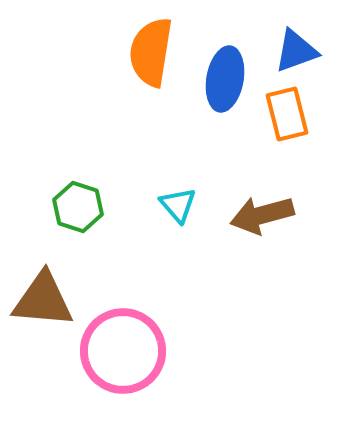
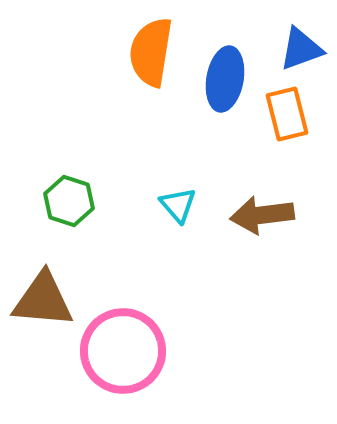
blue triangle: moved 5 px right, 2 px up
green hexagon: moved 9 px left, 6 px up
brown arrow: rotated 8 degrees clockwise
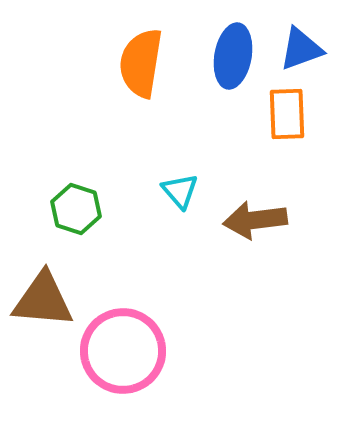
orange semicircle: moved 10 px left, 11 px down
blue ellipse: moved 8 px right, 23 px up
orange rectangle: rotated 12 degrees clockwise
green hexagon: moved 7 px right, 8 px down
cyan triangle: moved 2 px right, 14 px up
brown arrow: moved 7 px left, 5 px down
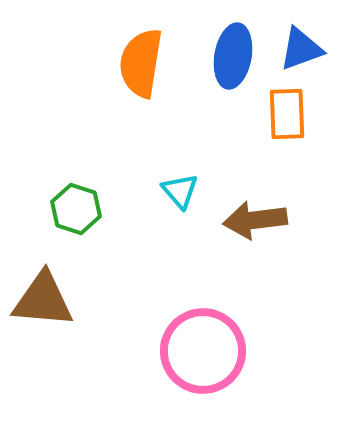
pink circle: moved 80 px right
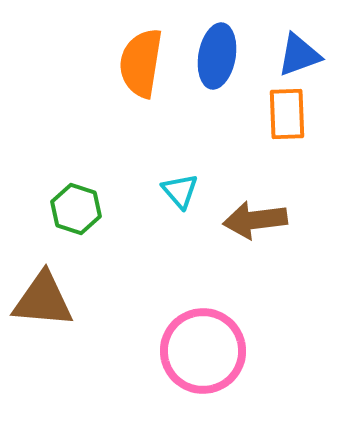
blue triangle: moved 2 px left, 6 px down
blue ellipse: moved 16 px left
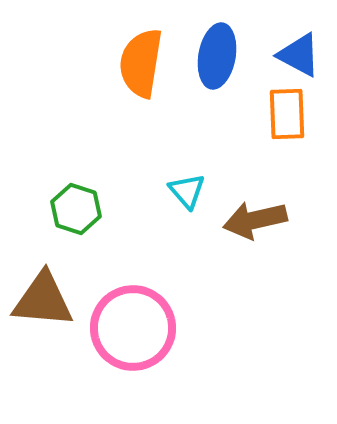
blue triangle: rotated 48 degrees clockwise
cyan triangle: moved 7 px right
brown arrow: rotated 6 degrees counterclockwise
pink circle: moved 70 px left, 23 px up
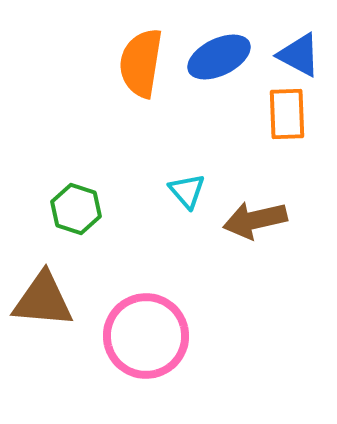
blue ellipse: moved 2 px right, 1 px down; rotated 54 degrees clockwise
pink circle: moved 13 px right, 8 px down
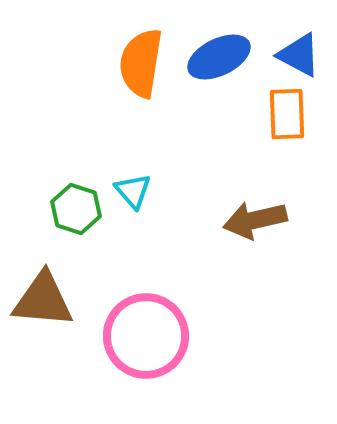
cyan triangle: moved 54 px left
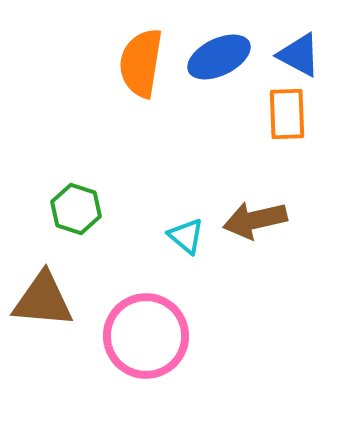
cyan triangle: moved 53 px right, 45 px down; rotated 9 degrees counterclockwise
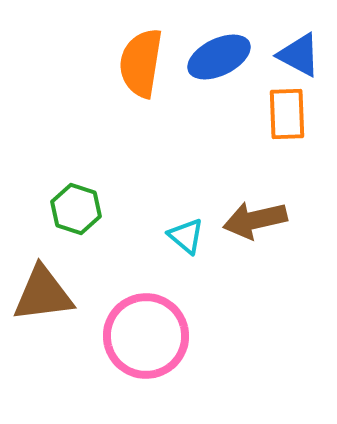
brown triangle: moved 6 px up; rotated 12 degrees counterclockwise
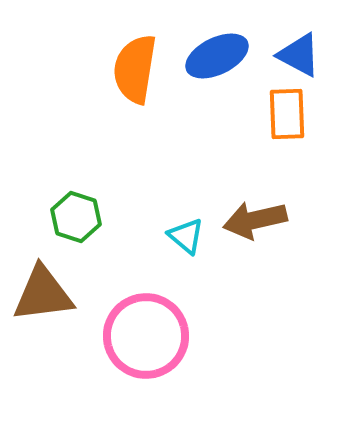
blue ellipse: moved 2 px left, 1 px up
orange semicircle: moved 6 px left, 6 px down
green hexagon: moved 8 px down
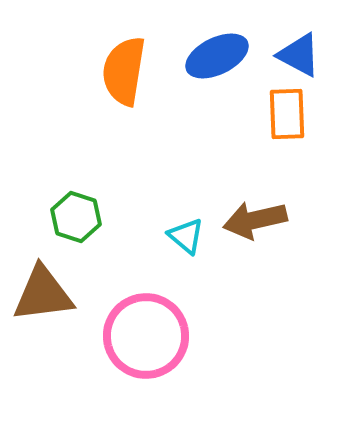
orange semicircle: moved 11 px left, 2 px down
